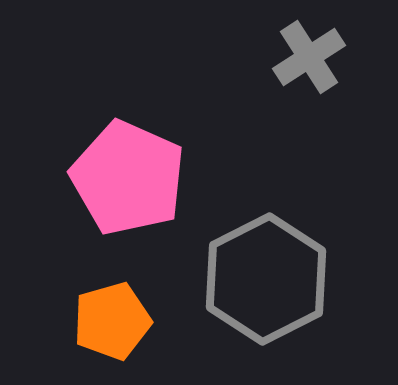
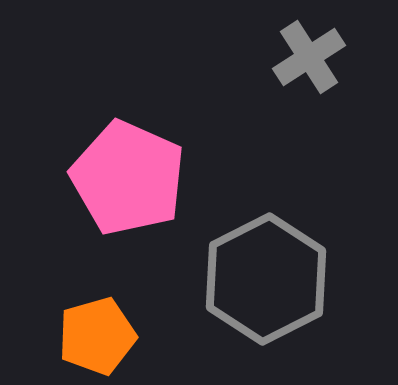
orange pentagon: moved 15 px left, 15 px down
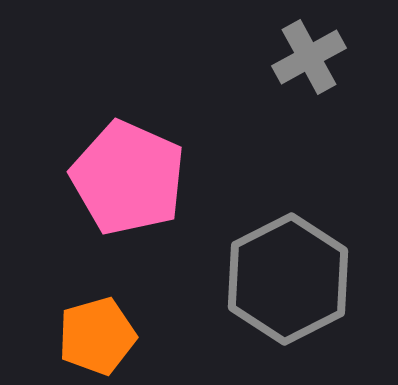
gray cross: rotated 4 degrees clockwise
gray hexagon: moved 22 px right
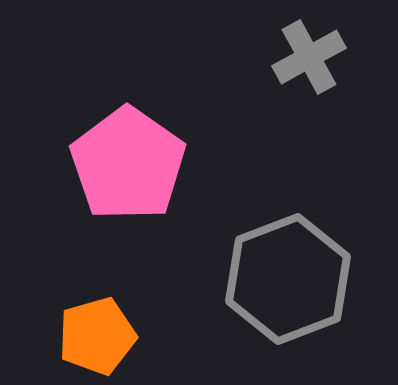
pink pentagon: moved 14 px up; rotated 11 degrees clockwise
gray hexagon: rotated 6 degrees clockwise
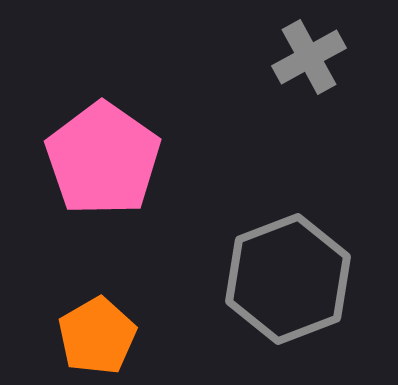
pink pentagon: moved 25 px left, 5 px up
orange pentagon: rotated 14 degrees counterclockwise
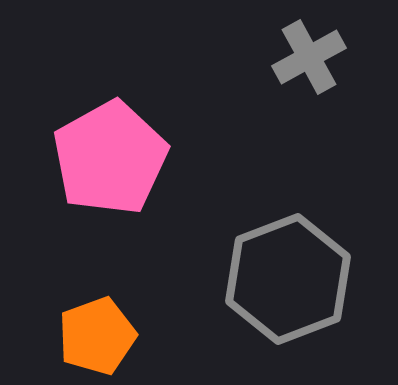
pink pentagon: moved 7 px right, 1 px up; rotated 8 degrees clockwise
orange pentagon: rotated 10 degrees clockwise
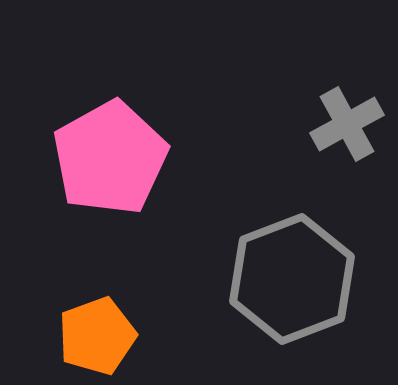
gray cross: moved 38 px right, 67 px down
gray hexagon: moved 4 px right
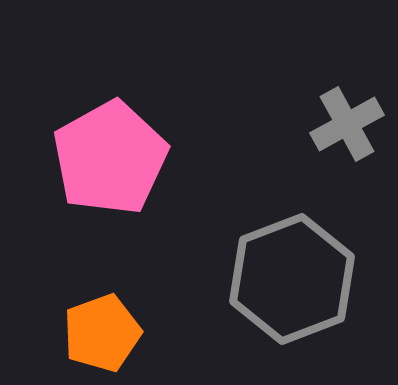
orange pentagon: moved 5 px right, 3 px up
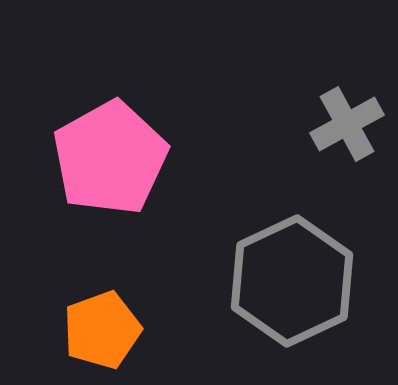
gray hexagon: moved 2 px down; rotated 4 degrees counterclockwise
orange pentagon: moved 3 px up
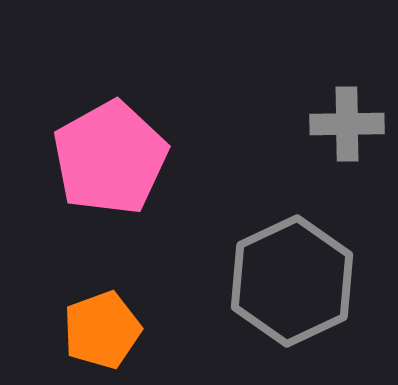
gray cross: rotated 28 degrees clockwise
